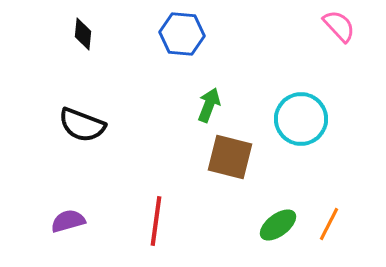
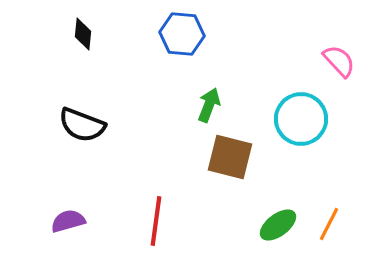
pink semicircle: moved 35 px down
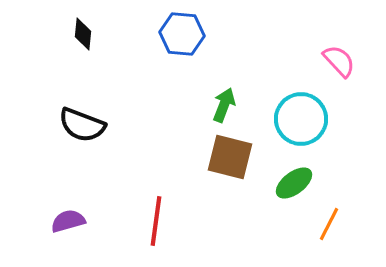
green arrow: moved 15 px right
green ellipse: moved 16 px right, 42 px up
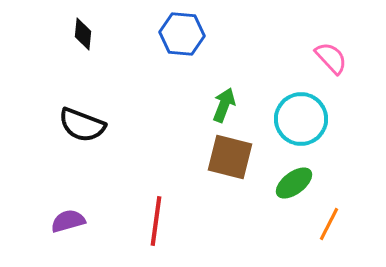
pink semicircle: moved 8 px left, 3 px up
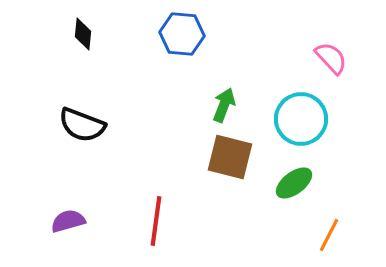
orange line: moved 11 px down
